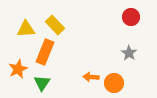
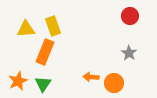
red circle: moved 1 px left, 1 px up
yellow rectangle: moved 2 px left, 1 px down; rotated 24 degrees clockwise
orange star: moved 12 px down
green triangle: moved 1 px right, 1 px down
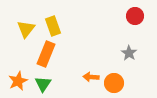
red circle: moved 5 px right
yellow triangle: rotated 48 degrees counterclockwise
orange rectangle: moved 1 px right, 2 px down
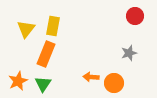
yellow rectangle: rotated 30 degrees clockwise
gray star: rotated 21 degrees clockwise
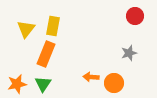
orange star: moved 1 px left, 3 px down; rotated 12 degrees clockwise
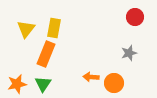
red circle: moved 1 px down
yellow rectangle: moved 1 px right, 2 px down
